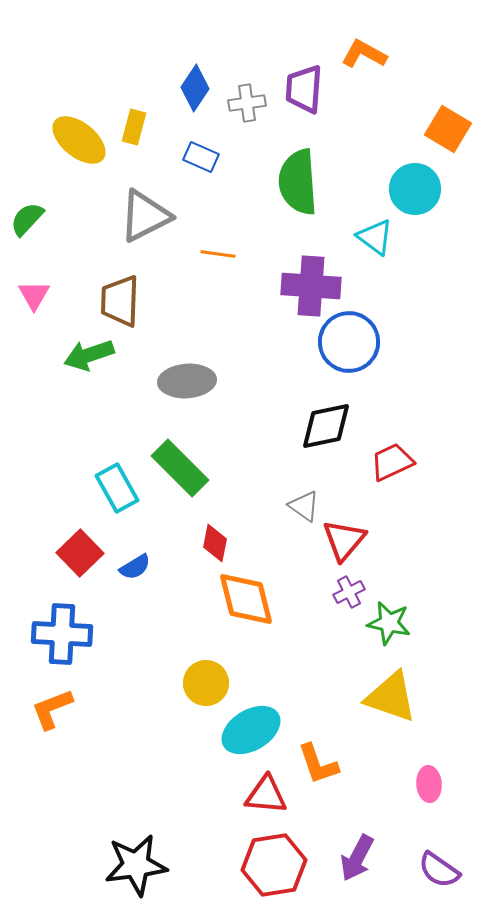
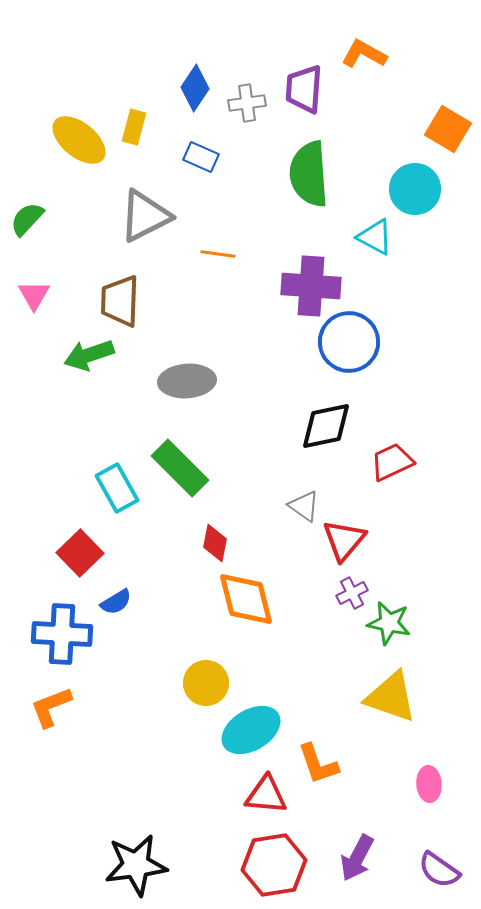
green semicircle at (298, 182): moved 11 px right, 8 px up
cyan triangle at (375, 237): rotated 9 degrees counterclockwise
blue semicircle at (135, 567): moved 19 px left, 35 px down
purple cross at (349, 592): moved 3 px right, 1 px down
orange L-shape at (52, 709): moved 1 px left, 2 px up
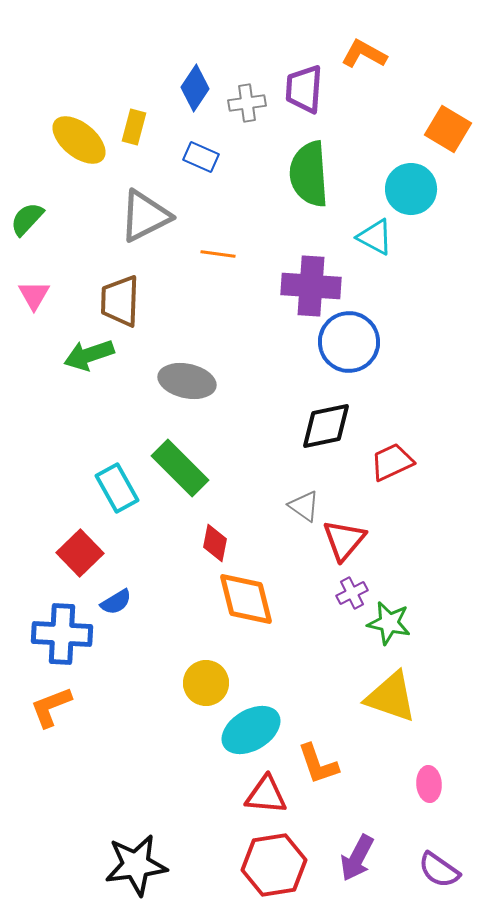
cyan circle at (415, 189): moved 4 px left
gray ellipse at (187, 381): rotated 16 degrees clockwise
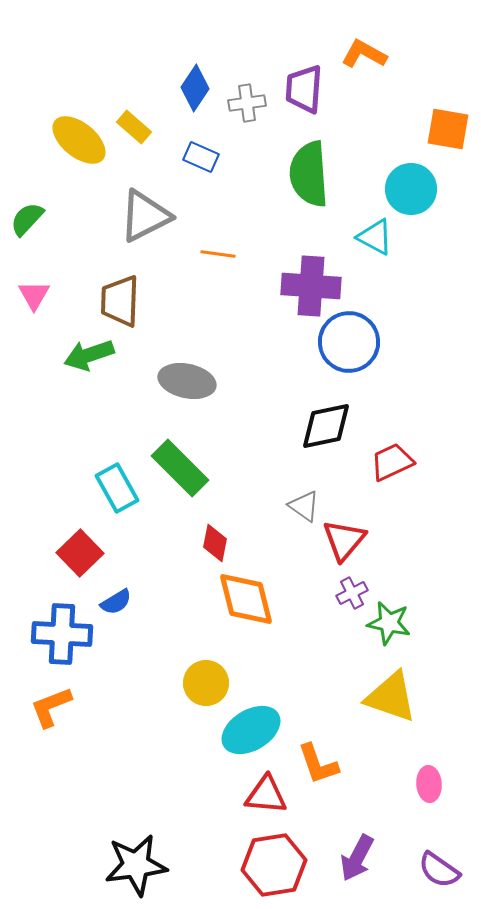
yellow rectangle at (134, 127): rotated 64 degrees counterclockwise
orange square at (448, 129): rotated 21 degrees counterclockwise
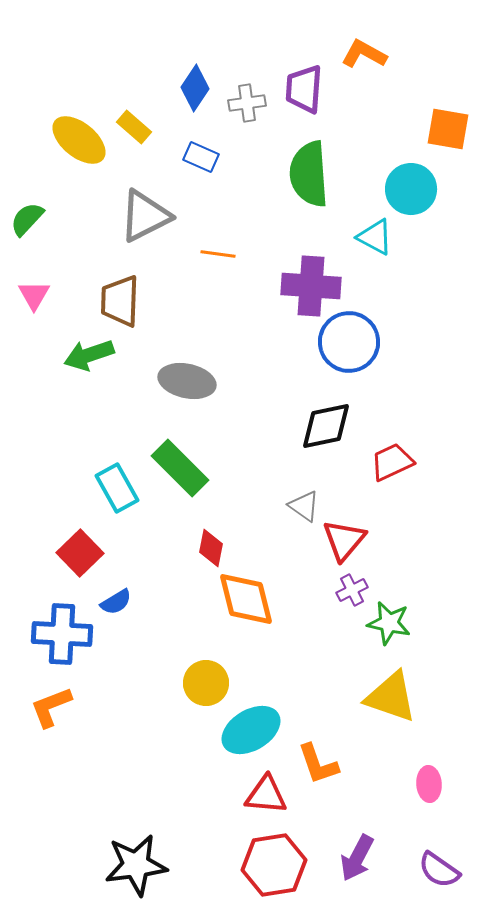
red diamond at (215, 543): moved 4 px left, 5 px down
purple cross at (352, 593): moved 3 px up
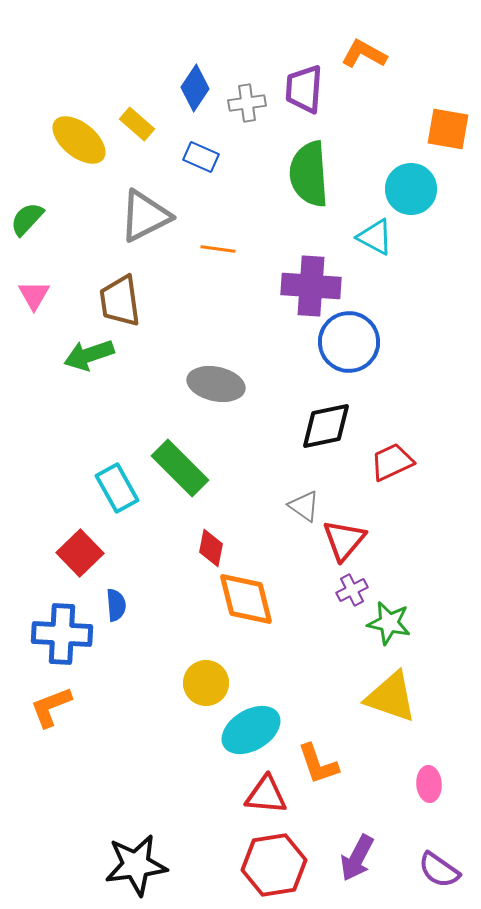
yellow rectangle at (134, 127): moved 3 px right, 3 px up
orange line at (218, 254): moved 5 px up
brown trapezoid at (120, 301): rotated 10 degrees counterclockwise
gray ellipse at (187, 381): moved 29 px right, 3 px down
blue semicircle at (116, 602): moved 3 px down; rotated 64 degrees counterclockwise
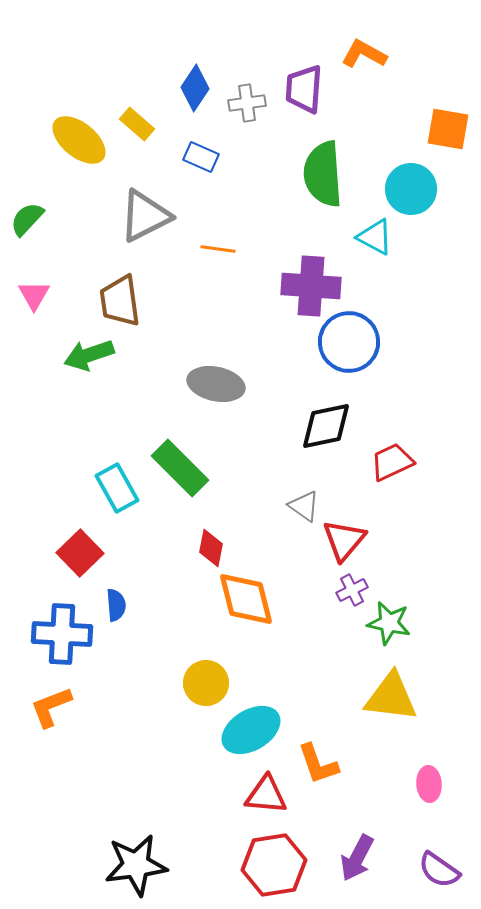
green semicircle at (309, 174): moved 14 px right
yellow triangle at (391, 697): rotated 12 degrees counterclockwise
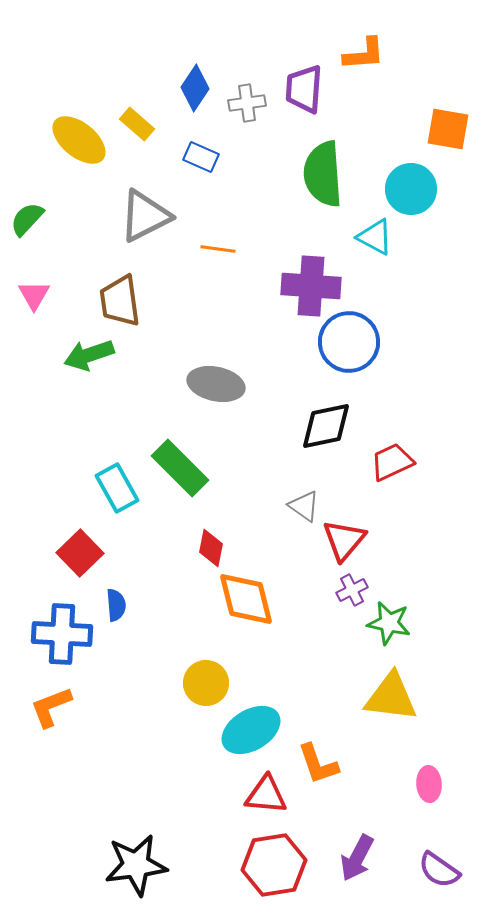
orange L-shape at (364, 54): rotated 147 degrees clockwise
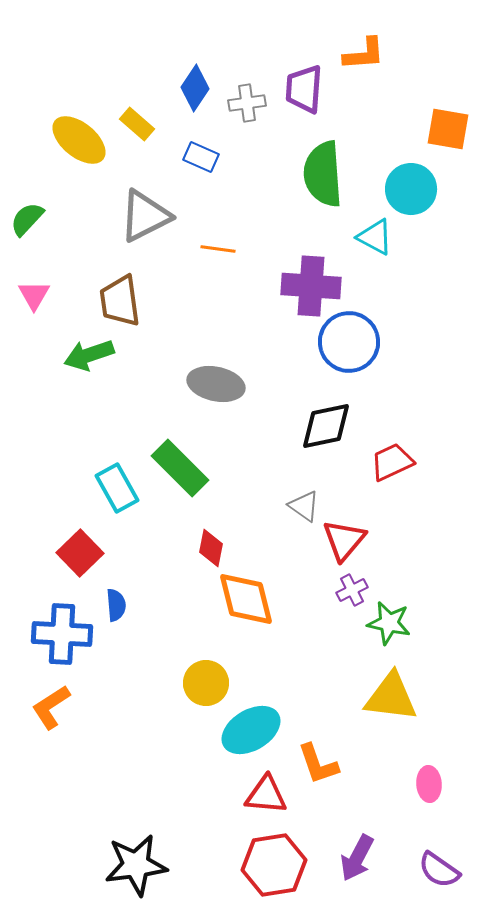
orange L-shape at (51, 707): rotated 12 degrees counterclockwise
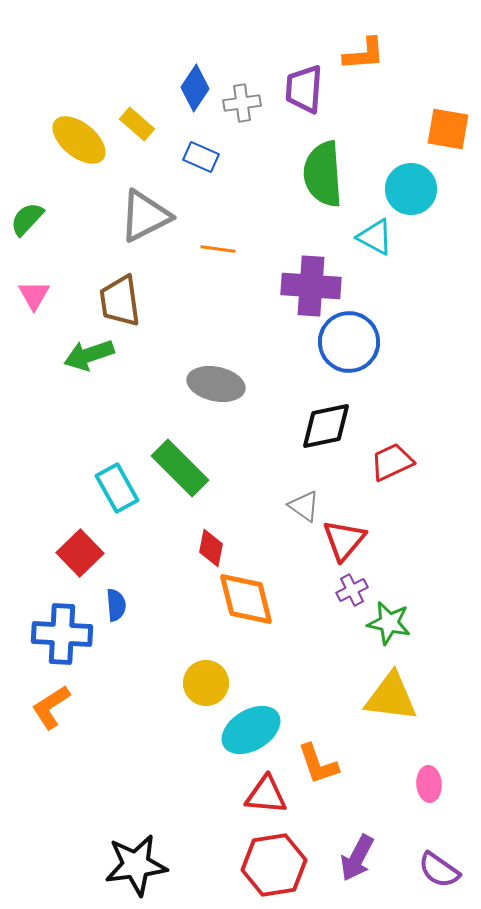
gray cross at (247, 103): moved 5 px left
